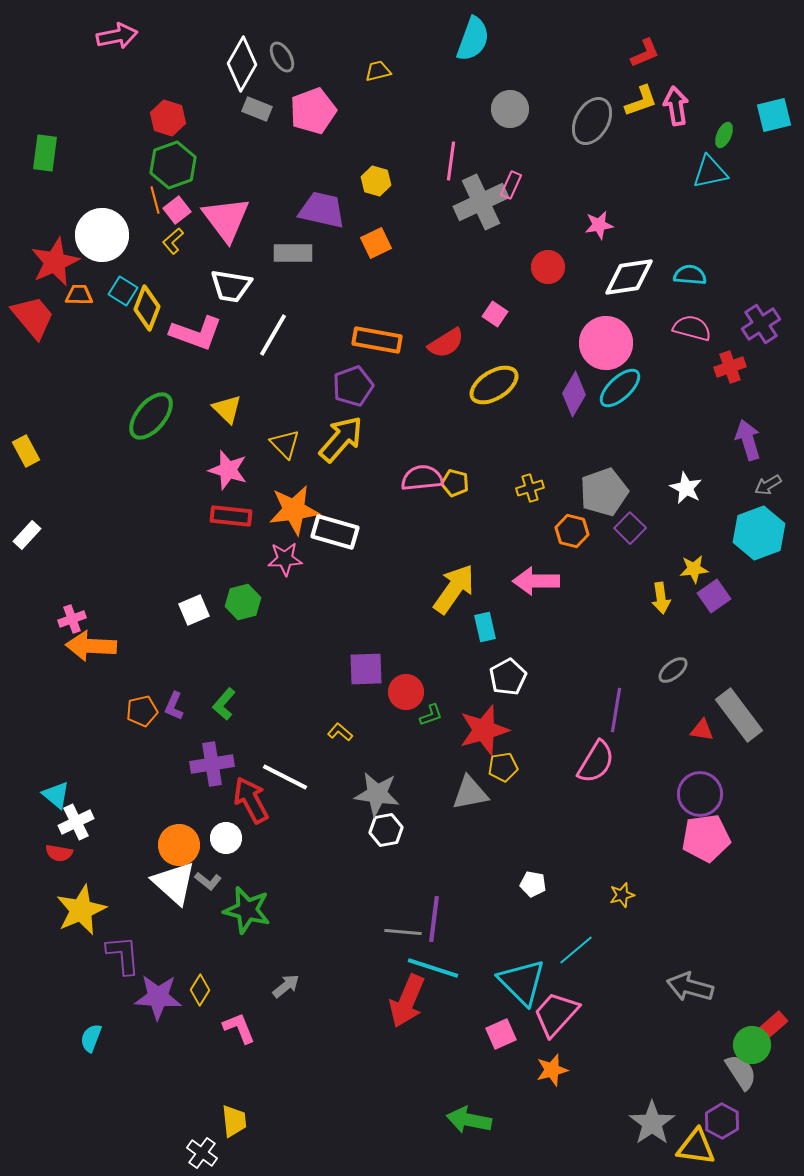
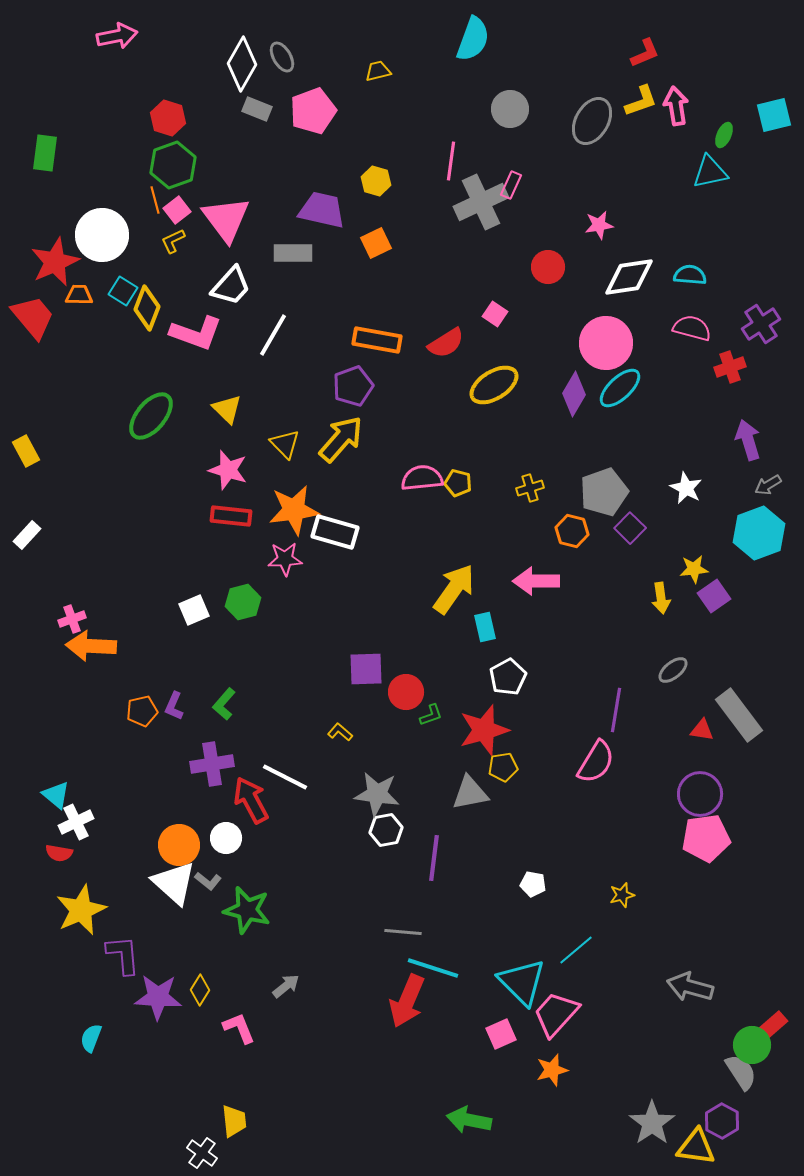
yellow L-shape at (173, 241): rotated 16 degrees clockwise
white trapezoid at (231, 286): rotated 57 degrees counterclockwise
yellow pentagon at (455, 483): moved 3 px right
purple line at (434, 919): moved 61 px up
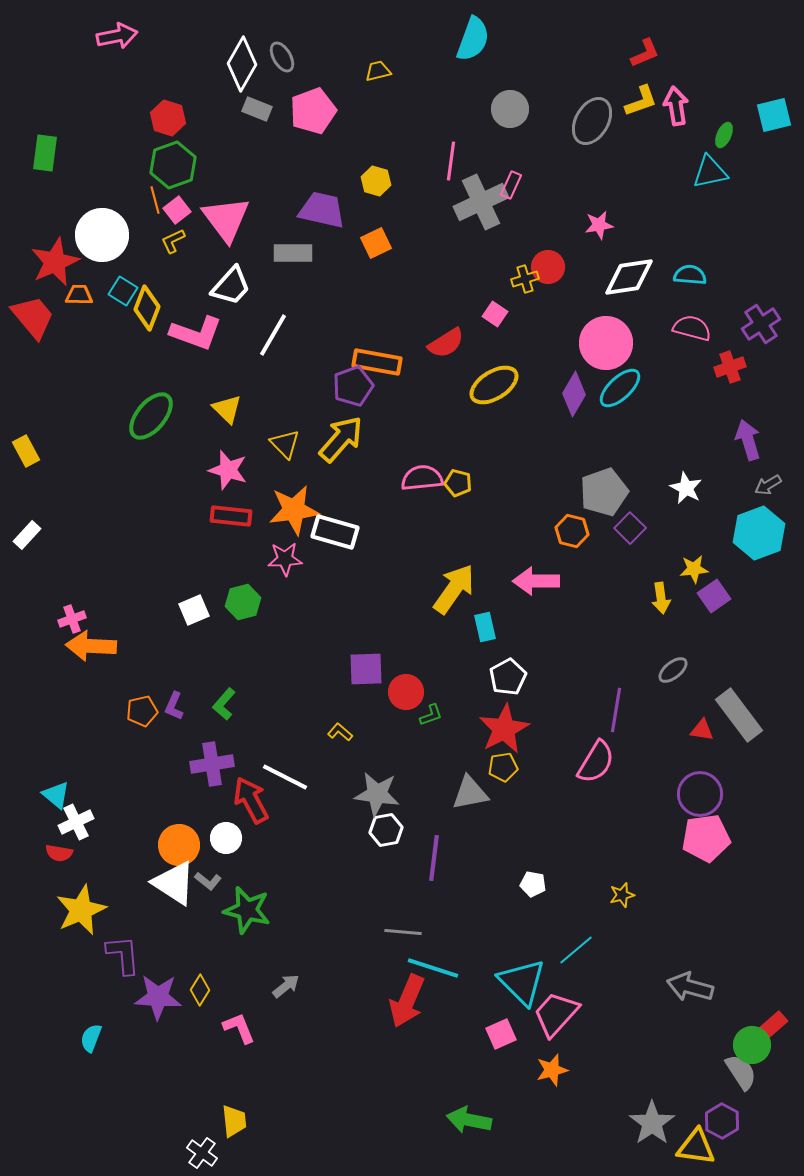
orange rectangle at (377, 340): moved 22 px down
yellow cross at (530, 488): moved 5 px left, 209 px up
red star at (484, 730): moved 20 px right, 1 px up; rotated 12 degrees counterclockwise
white triangle at (174, 883): rotated 9 degrees counterclockwise
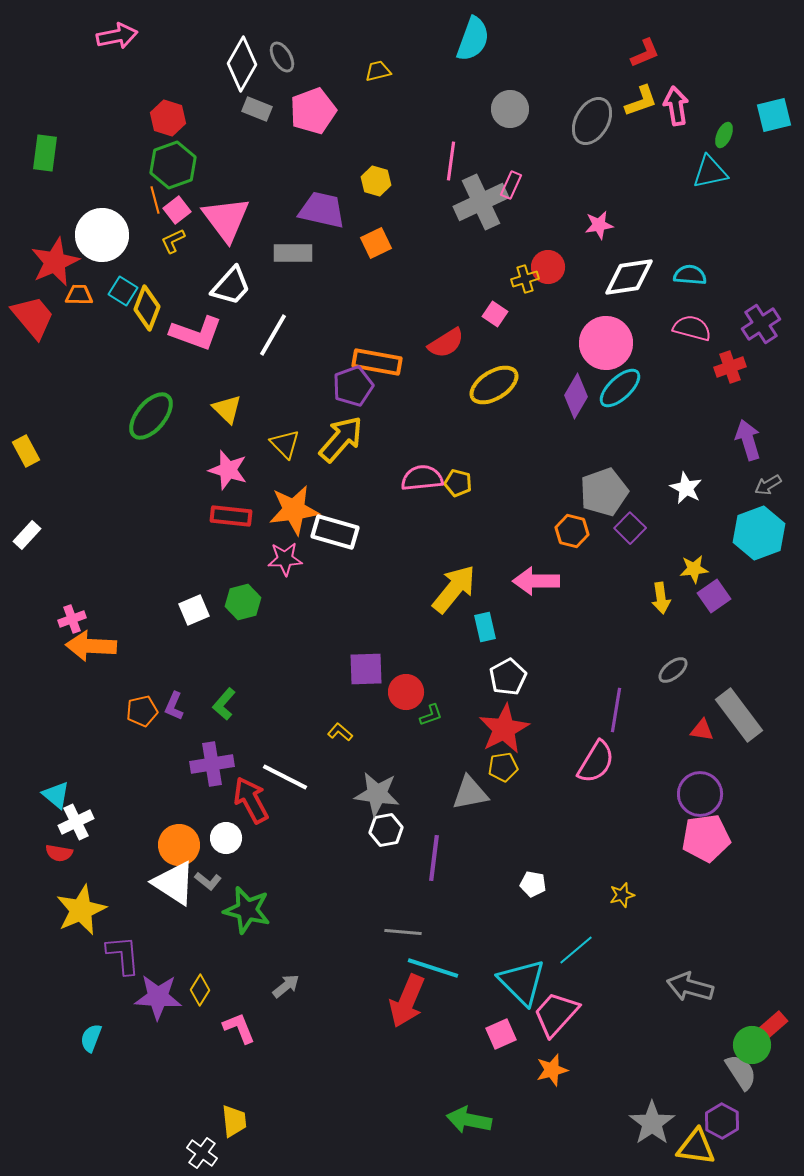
purple diamond at (574, 394): moved 2 px right, 2 px down
yellow arrow at (454, 589): rotated 4 degrees clockwise
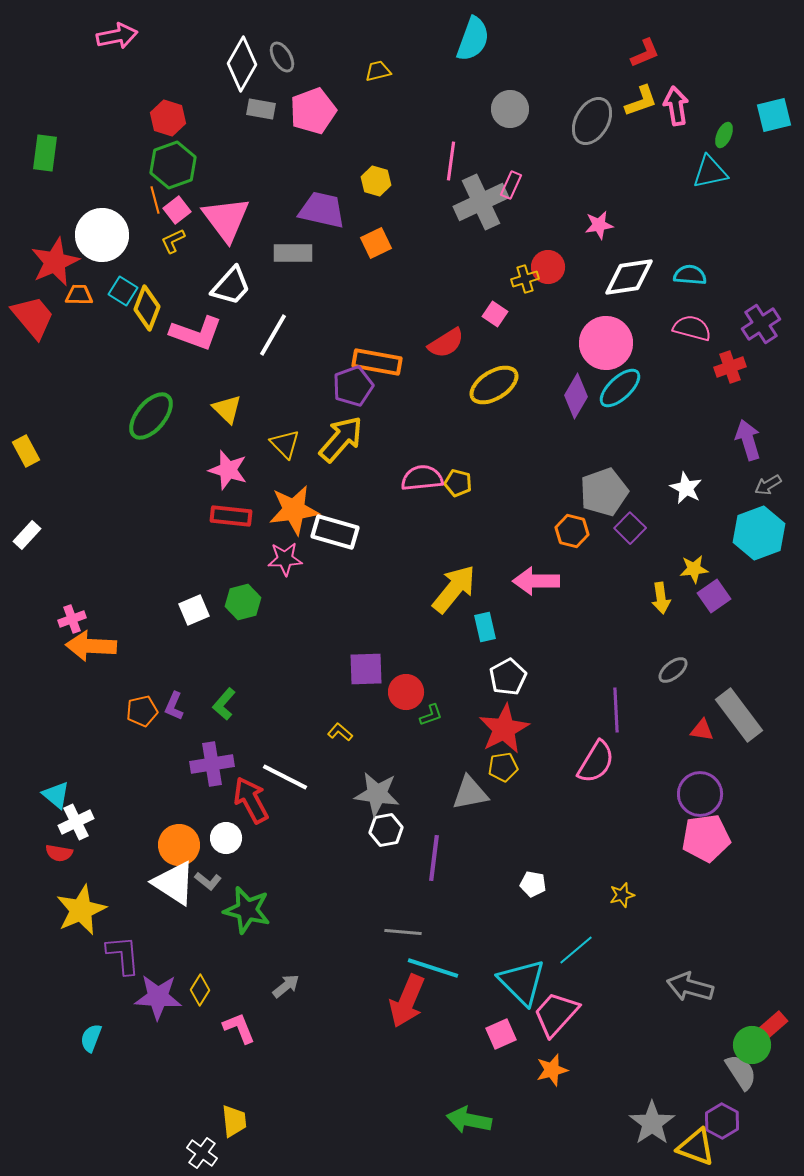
gray rectangle at (257, 109): moved 4 px right; rotated 12 degrees counterclockwise
purple line at (616, 710): rotated 12 degrees counterclockwise
yellow triangle at (696, 1147): rotated 12 degrees clockwise
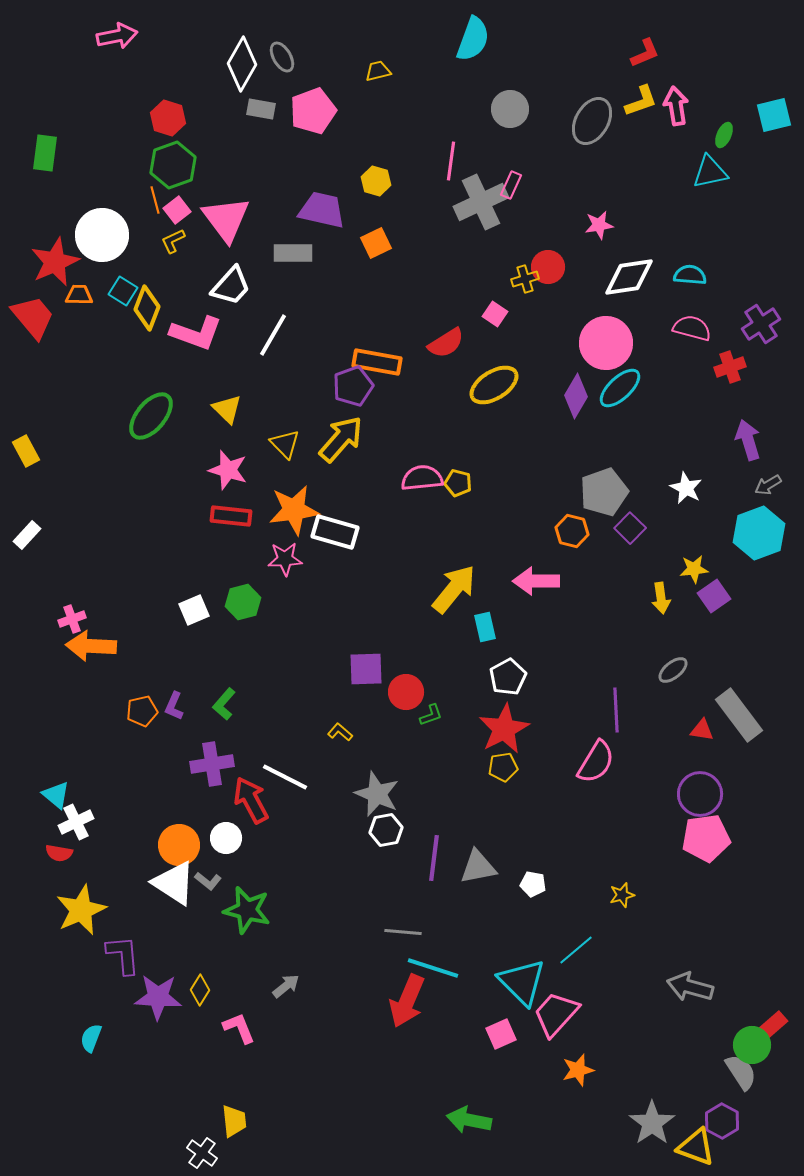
gray triangle at (470, 793): moved 8 px right, 74 px down
gray star at (377, 794): rotated 15 degrees clockwise
orange star at (552, 1070): moved 26 px right
